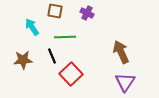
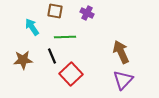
purple triangle: moved 2 px left, 2 px up; rotated 10 degrees clockwise
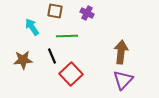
green line: moved 2 px right, 1 px up
brown arrow: rotated 30 degrees clockwise
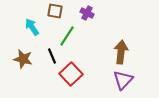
green line: rotated 55 degrees counterclockwise
brown star: moved 1 px up; rotated 18 degrees clockwise
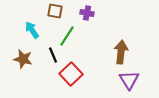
purple cross: rotated 16 degrees counterclockwise
cyan arrow: moved 3 px down
black line: moved 1 px right, 1 px up
purple triangle: moved 6 px right; rotated 15 degrees counterclockwise
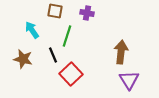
green line: rotated 15 degrees counterclockwise
